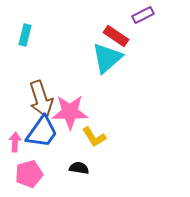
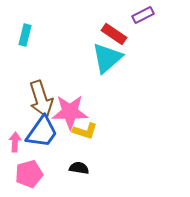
red rectangle: moved 2 px left, 2 px up
yellow L-shape: moved 9 px left, 6 px up; rotated 40 degrees counterclockwise
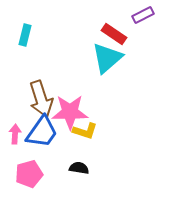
pink arrow: moved 8 px up
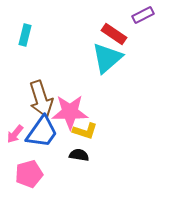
pink arrow: rotated 144 degrees counterclockwise
black semicircle: moved 13 px up
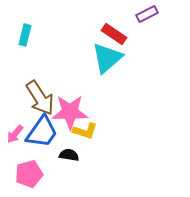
purple rectangle: moved 4 px right, 1 px up
brown arrow: moved 1 px left, 1 px up; rotated 15 degrees counterclockwise
black semicircle: moved 10 px left
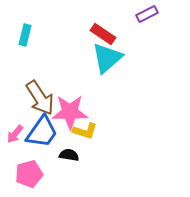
red rectangle: moved 11 px left
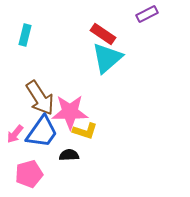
black semicircle: rotated 12 degrees counterclockwise
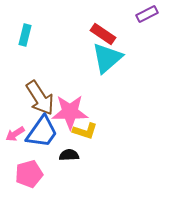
pink arrow: rotated 18 degrees clockwise
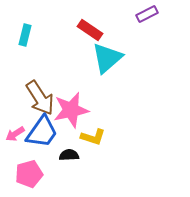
red rectangle: moved 13 px left, 4 px up
pink star: moved 1 px right, 2 px up; rotated 12 degrees counterclockwise
yellow L-shape: moved 8 px right, 6 px down
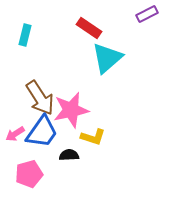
red rectangle: moved 1 px left, 2 px up
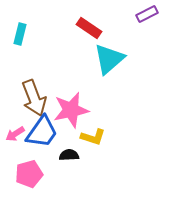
cyan rectangle: moved 5 px left, 1 px up
cyan triangle: moved 2 px right, 1 px down
brown arrow: moved 6 px left; rotated 12 degrees clockwise
